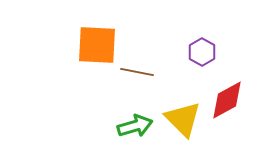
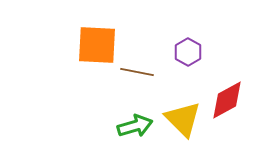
purple hexagon: moved 14 px left
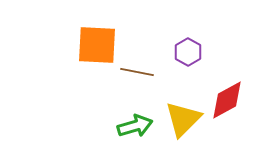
yellow triangle: rotated 30 degrees clockwise
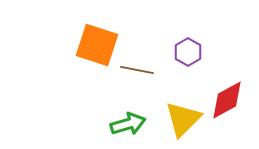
orange square: rotated 15 degrees clockwise
brown line: moved 2 px up
green arrow: moved 7 px left, 2 px up
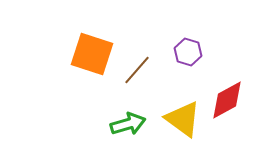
orange square: moved 5 px left, 9 px down
purple hexagon: rotated 12 degrees counterclockwise
brown line: rotated 60 degrees counterclockwise
yellow triangle: rotated 39 degrees counterclockwise
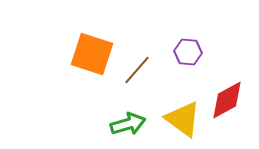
purple hexagon: rotated 12 degrees counterclockwise
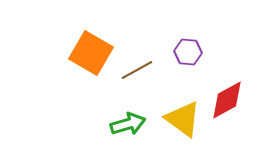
orange square: moved 1 px left, 1 px up; rotated 12 degrees clockwise
brown line: rotated 20 degrees clockwise
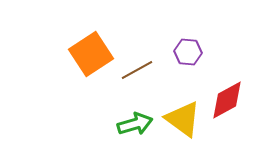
orange square: moved 1 px down; rotated 27 degrees clockwise
green arrow: moved 7 px right
